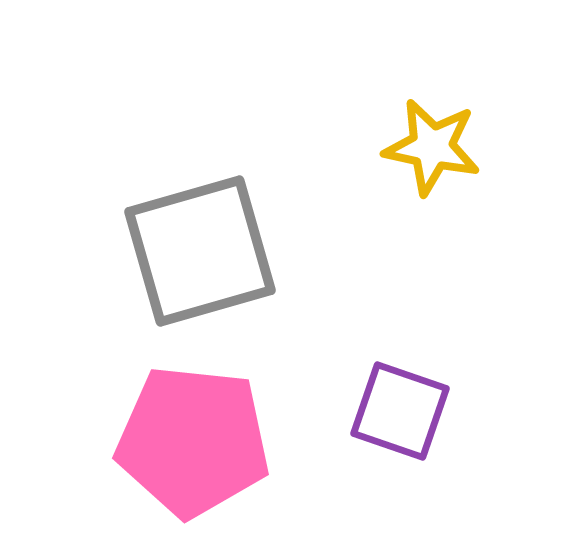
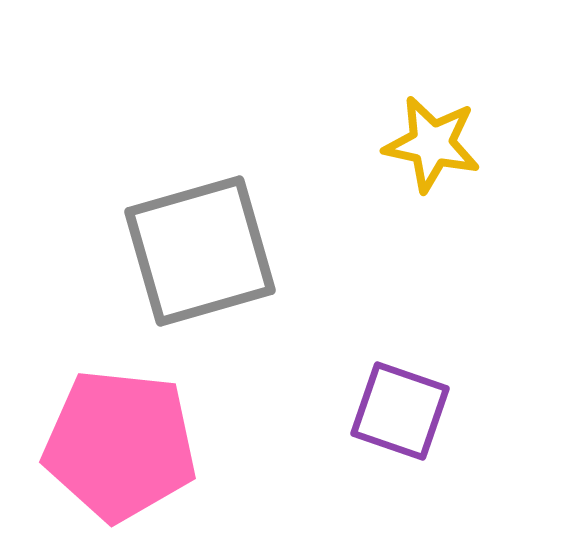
yellow star: moved 3 px up
pink pentagon: moved 73 px left, 4 px down
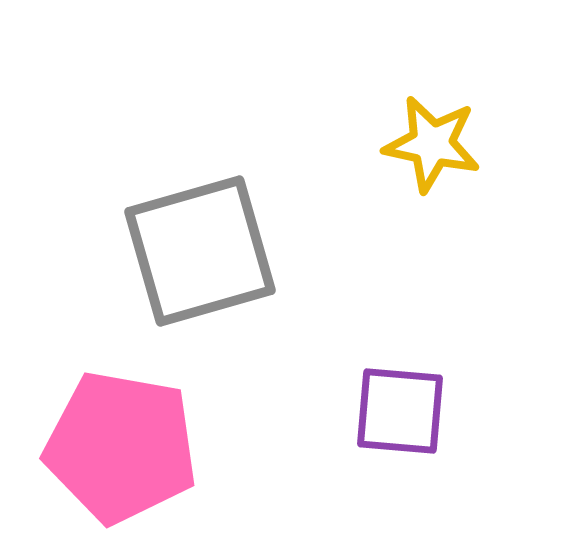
purple square: rotated 14 degrees counterclockwise
pink pentagon: moved 1 px right, 2 px down; rotated 4 degrees clockwise
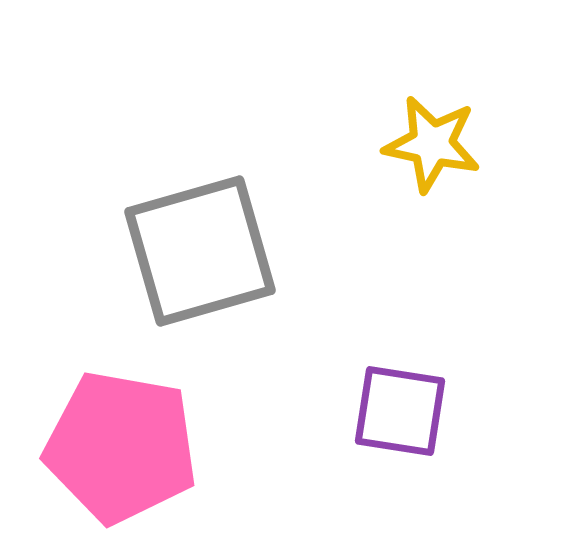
purple square: rotated 4 degrees clockwise
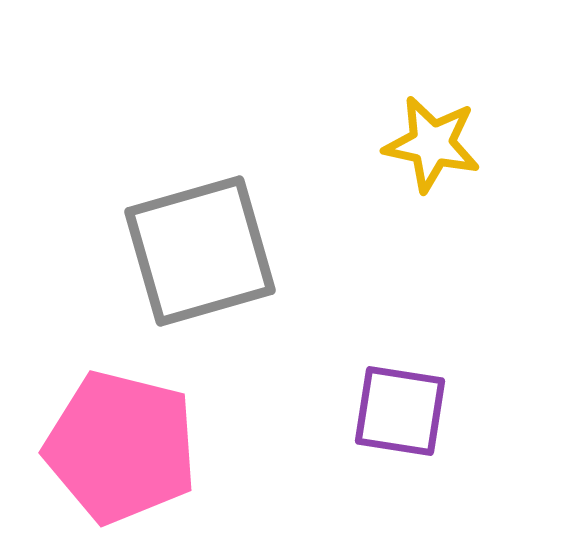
pink pentagon: rotated 4 degrees clockwise
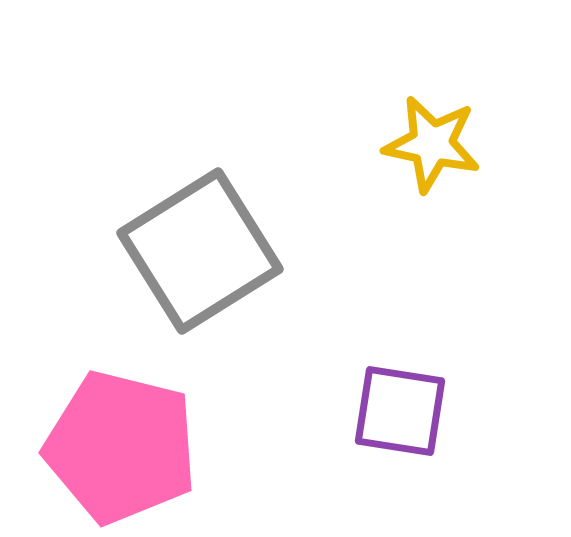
gray square: rotated 16 degrees counterclockwise
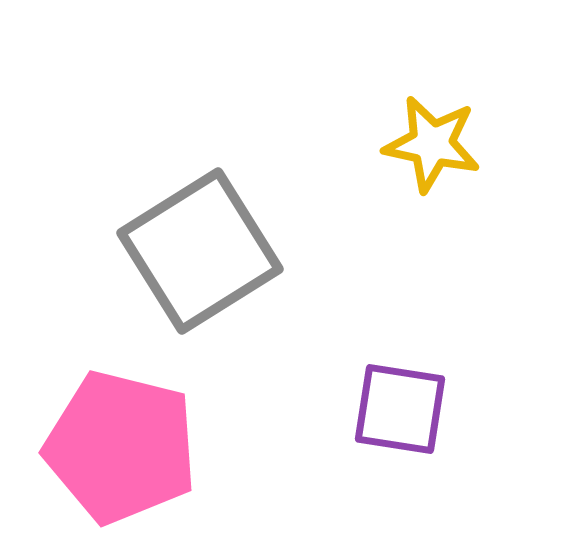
purple square: moved 2 px up
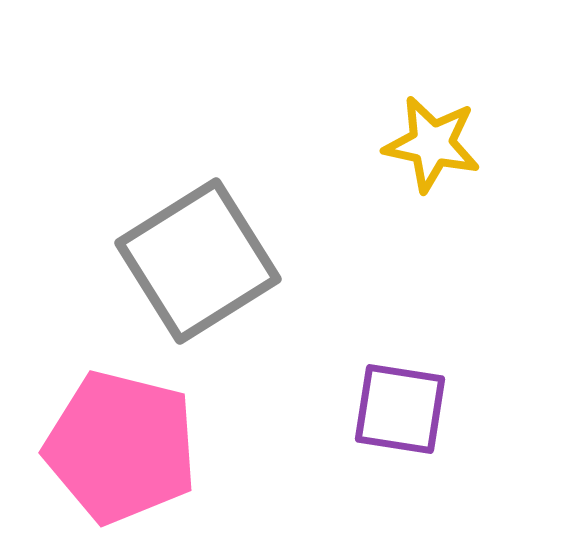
gray square: moved 2 px left, 10 px down
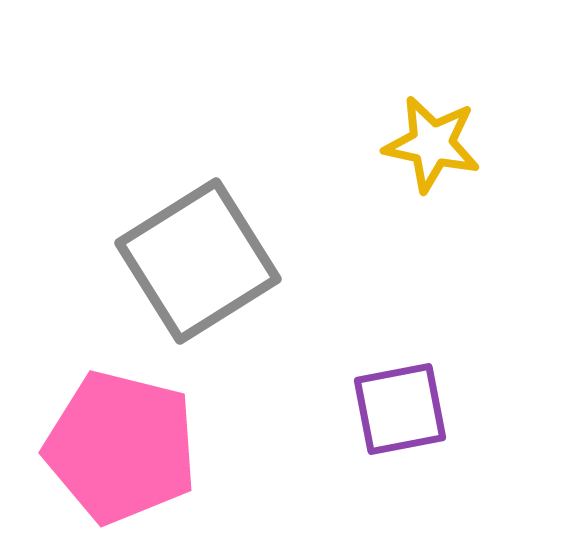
purple square: rotated 20 degrees counterclockwise
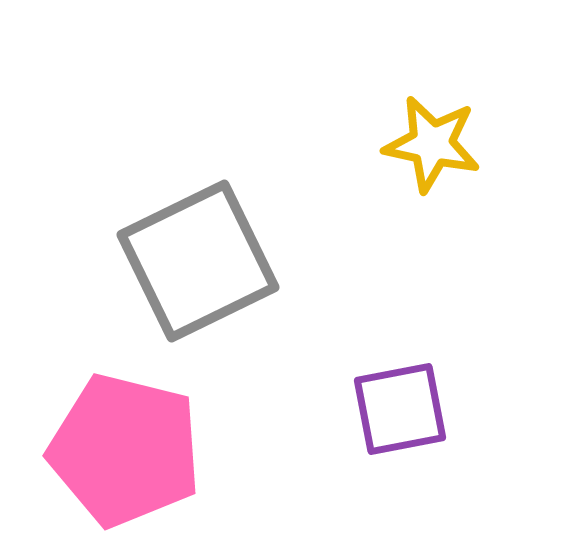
gray square: rotated 6 degrees clockwise
pink pentagon: moved 4 px right, 3 px down
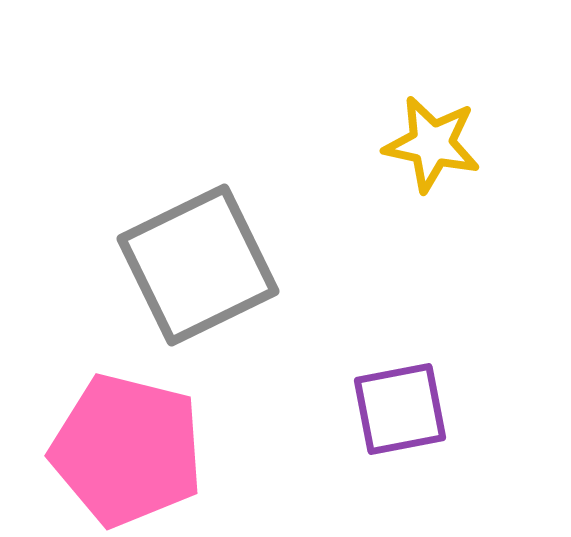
gray square: moved 4 px down
pink pentagon: moved 2 px right
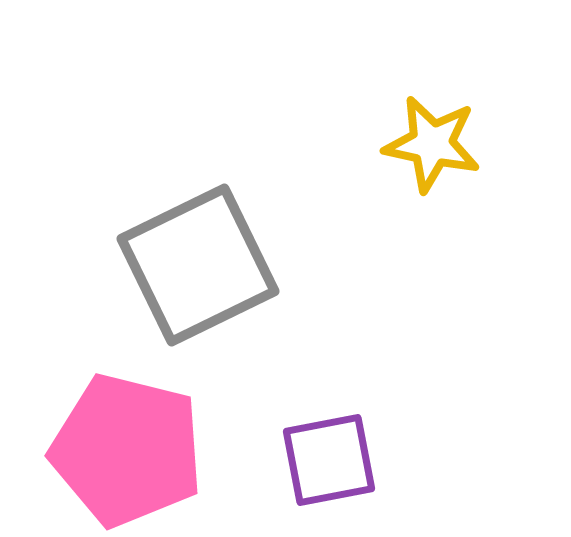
purple square: moved 71 px left, 51 px down
